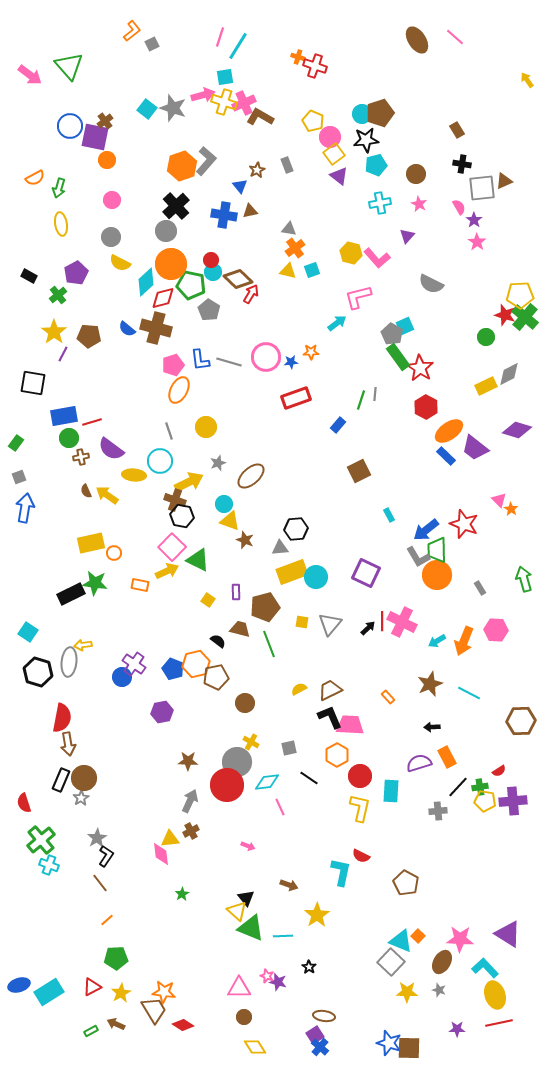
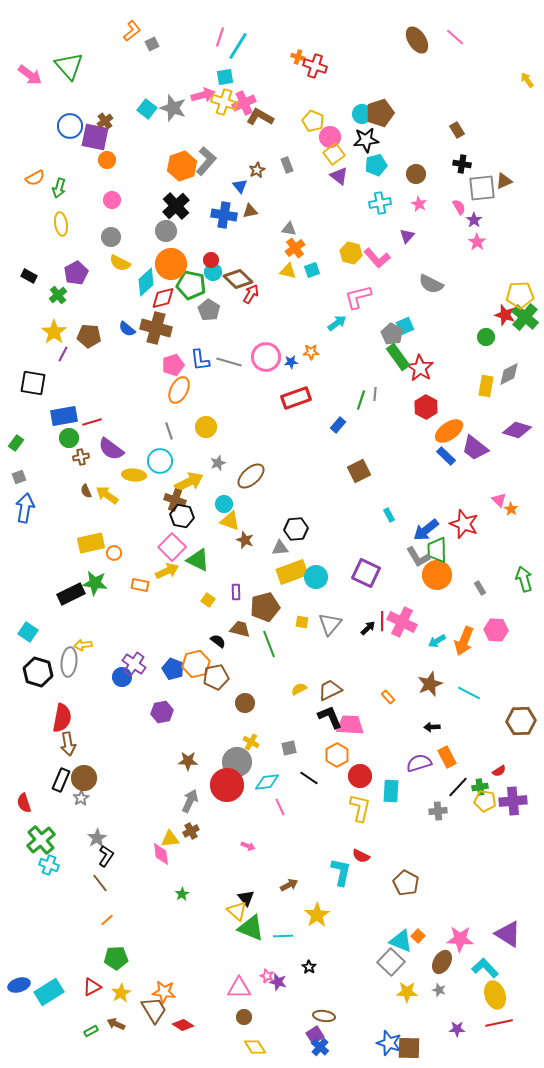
yellow rectangle at (486, 386): rotated 55 degrees counterclockwise
brown arrow at (289, 885): rotated 48 degrees counterclockwise
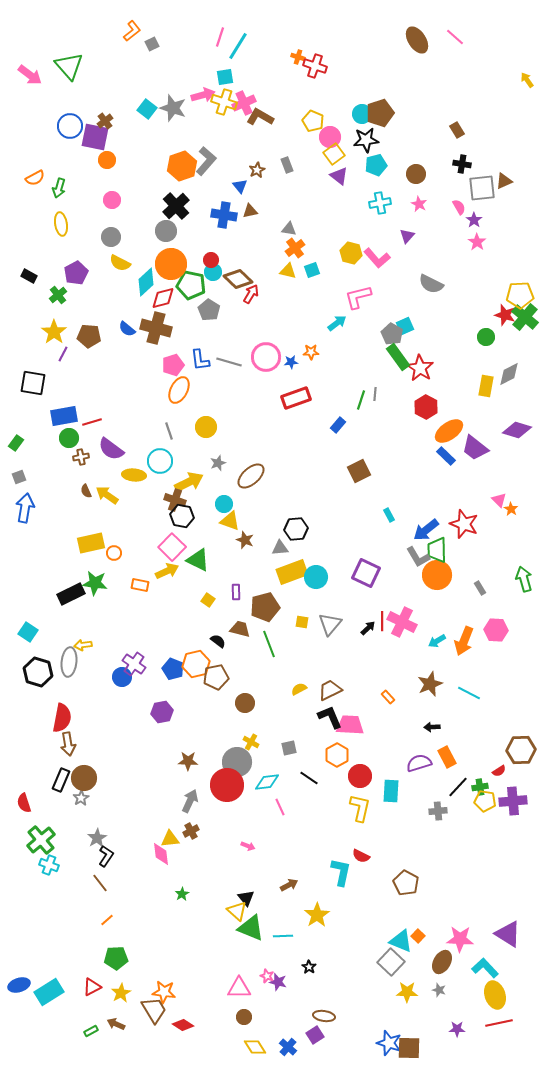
brown hexagon at (521, 721): moved 29 px down
blue cross at (320, 1047): moved 32 px left
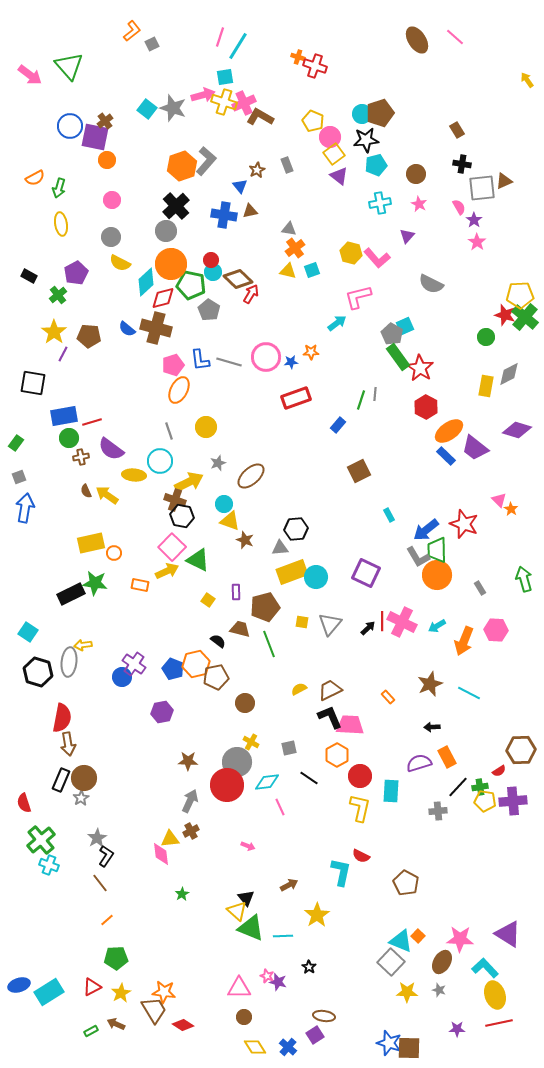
cyan arrow at (437, 641): moved 15 px up
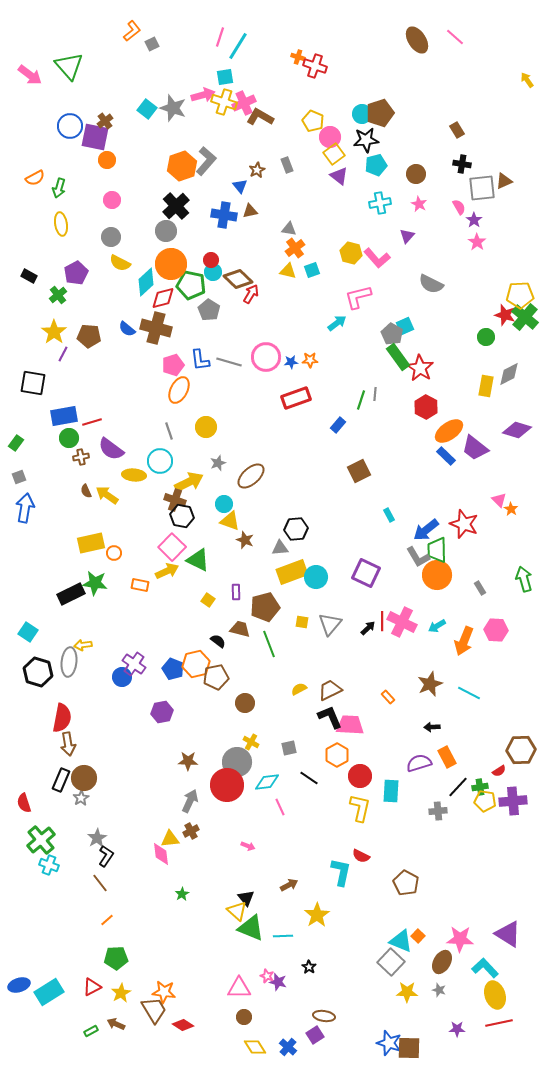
orange star at (311, 352): moved 1 px left, 8 px down
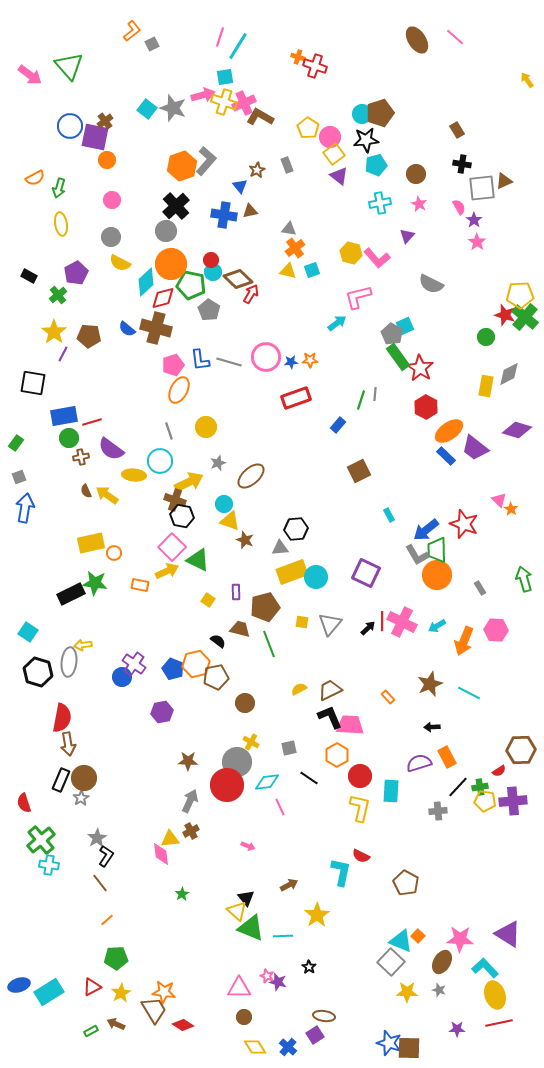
yellow pentagon at (313, 121): moved 5 px left, 7 px down; rotated 10 degrees clockwise
gray L-shape at (418, 557): moved 1 px left, 2 px up
cyan cross at (49, 865): rotated 12 degrees counterclockwise
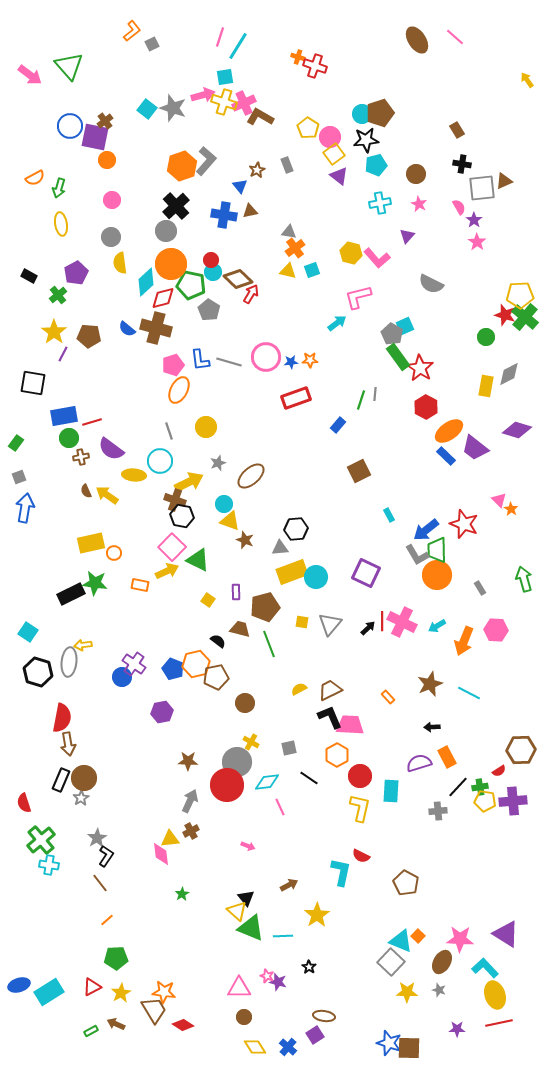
gray triangle at (289, 229): moved 3 px down
yellow semicircle at (120, 263): rotated 55 degrees clockwise
purple triangle at (508, 934): moved 2 px left
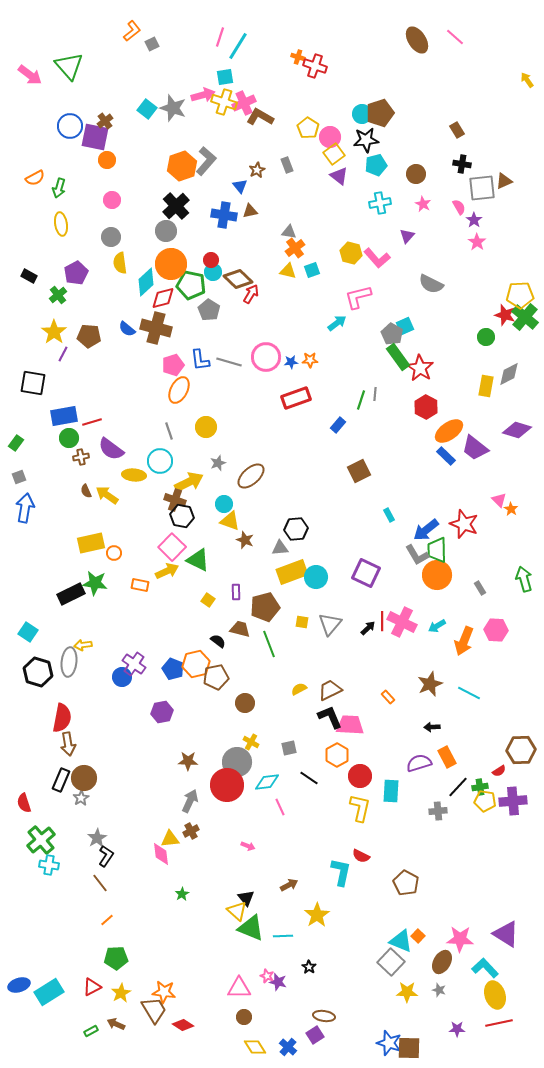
pink star at (419, 204): moved 4 px right
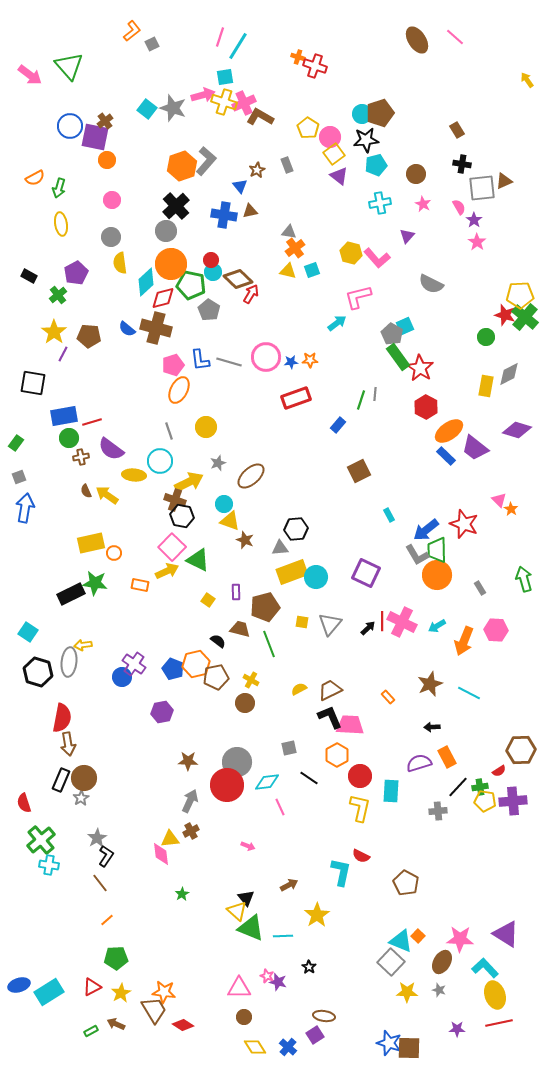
yellow cross at (251, 742): moved 62 px up
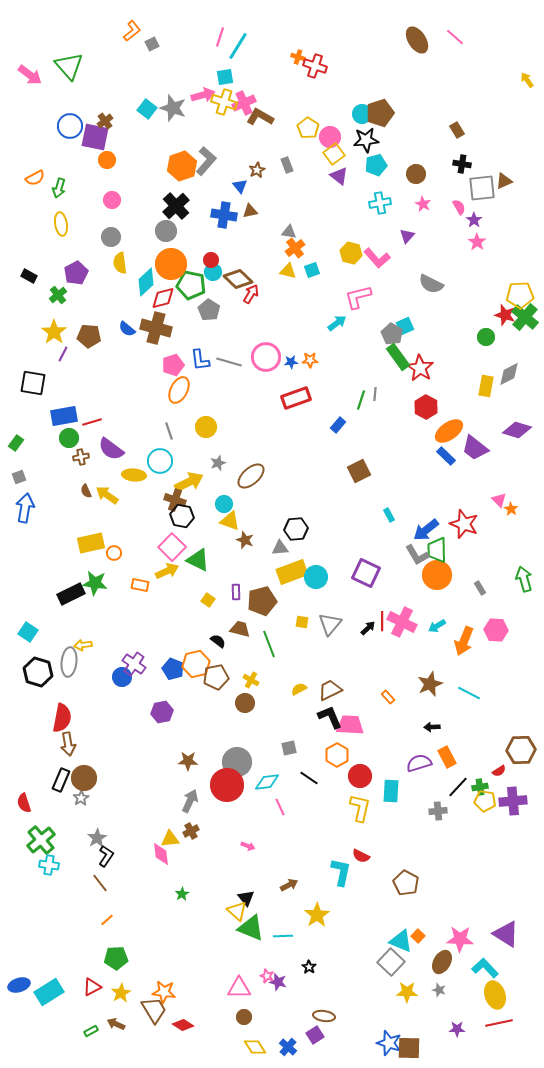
brown pentagon at (265, 607): moved 3 px left, 6 px up
